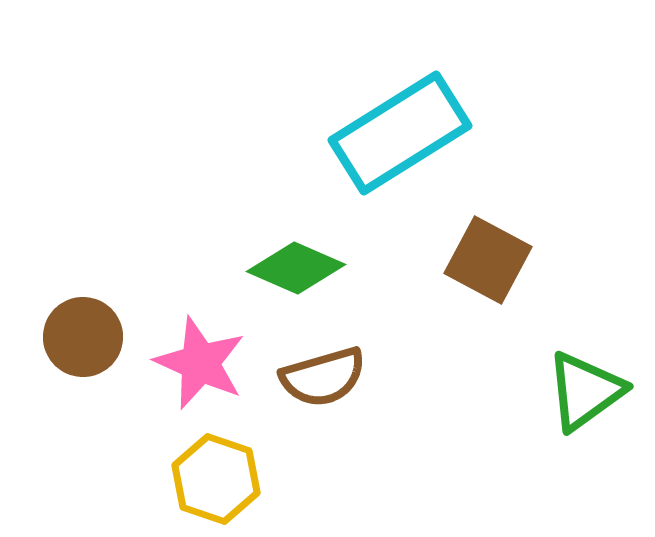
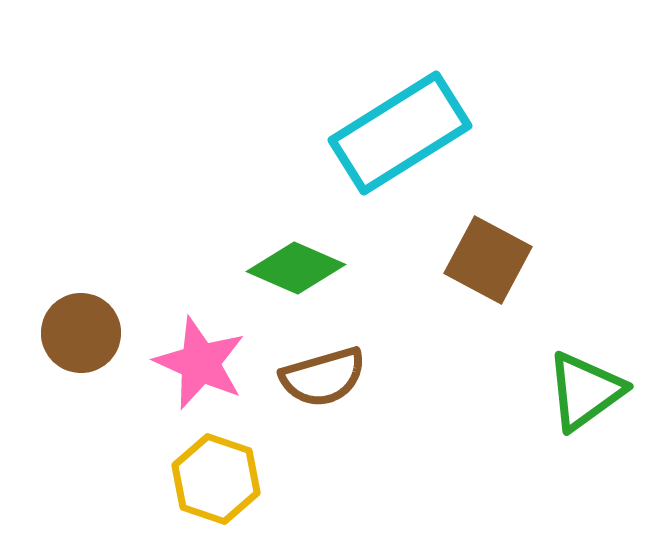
brown circle: moved 2 px left, 4 px up
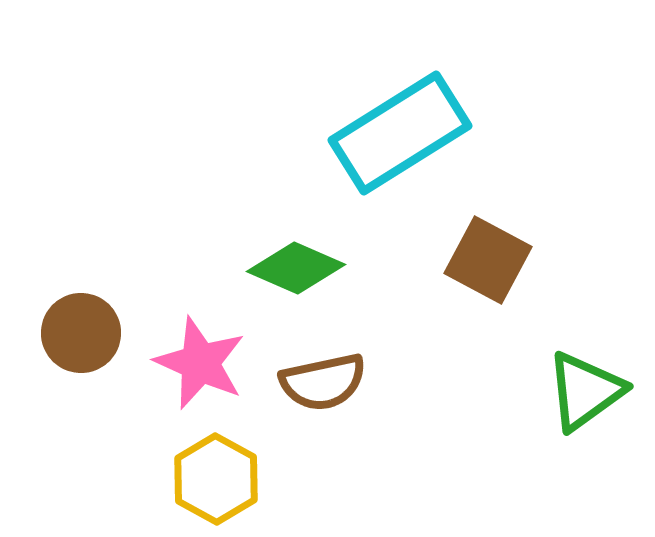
brown semicircle: moved 5 px down; rotated 4 degrees clockwise
yellow hexagon: rotated 10 degrees clockwise
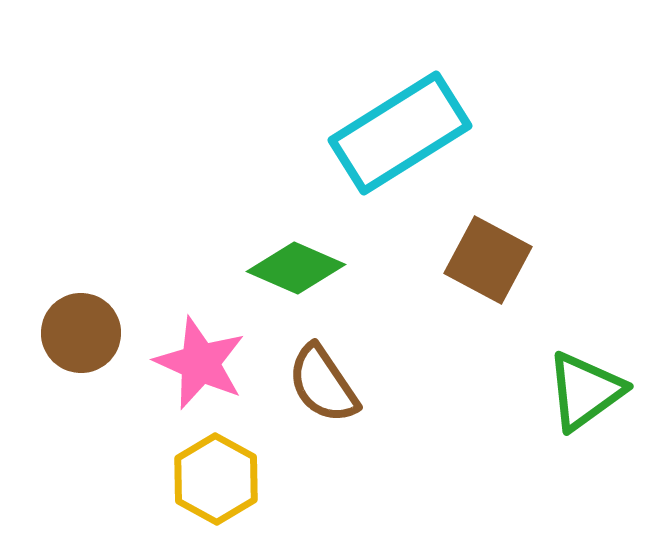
brown semicircle: moved 2 px down; rotated 68 degrees clockwise
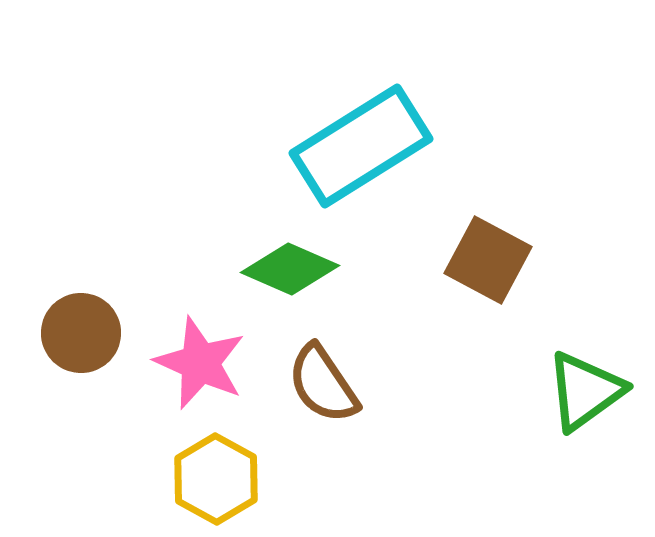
cyan rectangle: moved 39 px left, 13 px down
green diamond: moved 6 px left, 1 px down
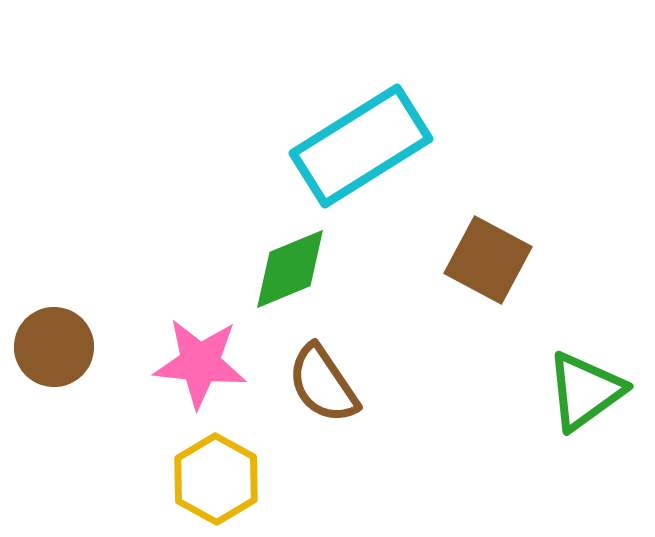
green diamond: rotated 46 degrees counterclockwise
brown circle: moved 27 px left, 14 px down
pink star: rotated 18 degrees counterclockwise
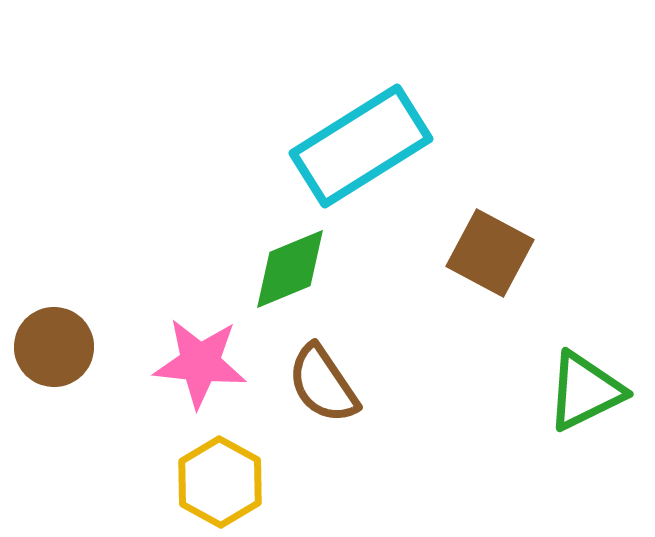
brown square: moved 2 px right, 7 px up
green triangle: rotated 10 degrees clockwise
yellow hexagon: moved 4 px right, 3 px down
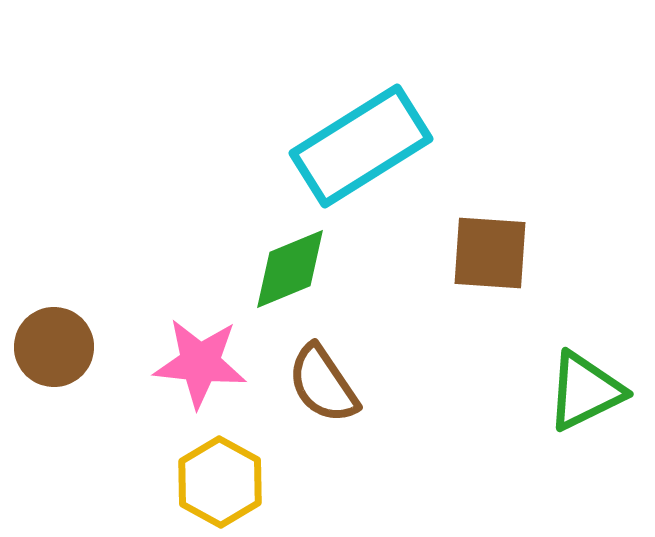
brown square: rotated 24 degrees counterclockwise
